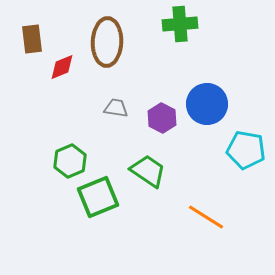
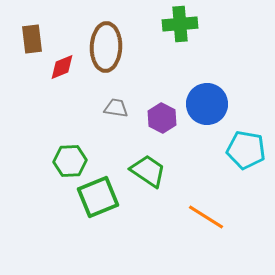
brown ellipse: moved 1 px left, 5 px down
green hexagon: rotated 20 degrees clockwise
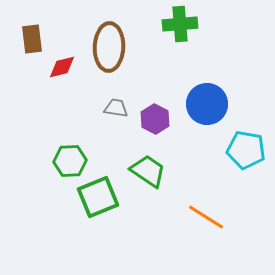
brown ellipse: moved 3 px right
red diamond: rotated 8 degrees clockwise
purple hexagon: moved 7 px left, 1 px down
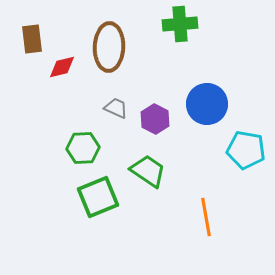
gray trapezoid: rotated 15 degrees clockwise
green hexagon: moved 13 px right, 13 px up
orange line: rotated 48 degrees clockwise
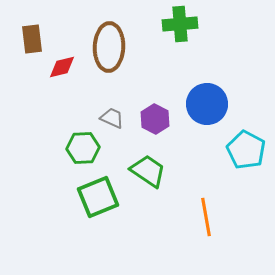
gray trapezoid: moved 4 px left, 10 px down
cyan pentagon: rotated 18 degrees clockwise
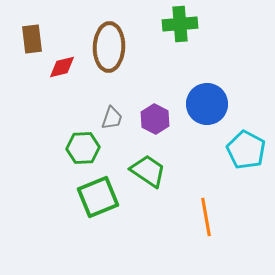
gray trapezoid: rotated 85 degrees clockwise
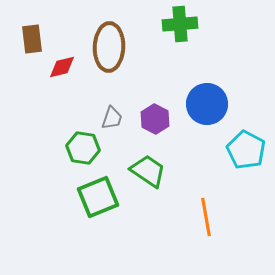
green hexagon: rotated 12 degrees clockwise
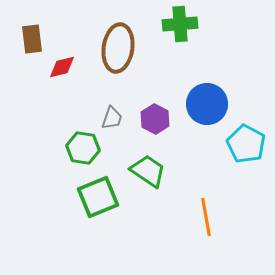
brown ellipse: moved 9 px right, 1 px down; rotated 6 degrees clockwise
cyan pentagon: moved 6 px up
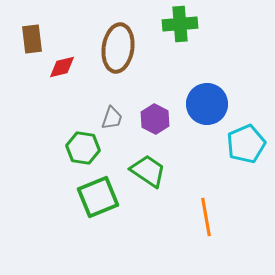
cyan pentagon: rotated 21 degrees clockwise
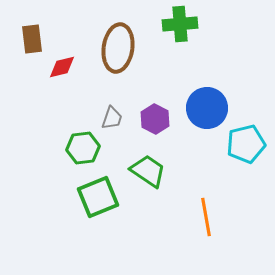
blue circle: moved 4 px down
cyan pentagon: rotated 9 degrees clockwise
green hexagon: rotated 16 degrees counterclockwise
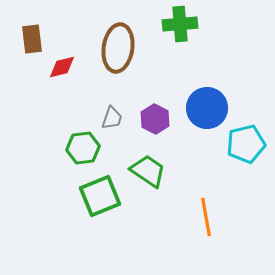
green square: moved 2 px right, 1 px up
